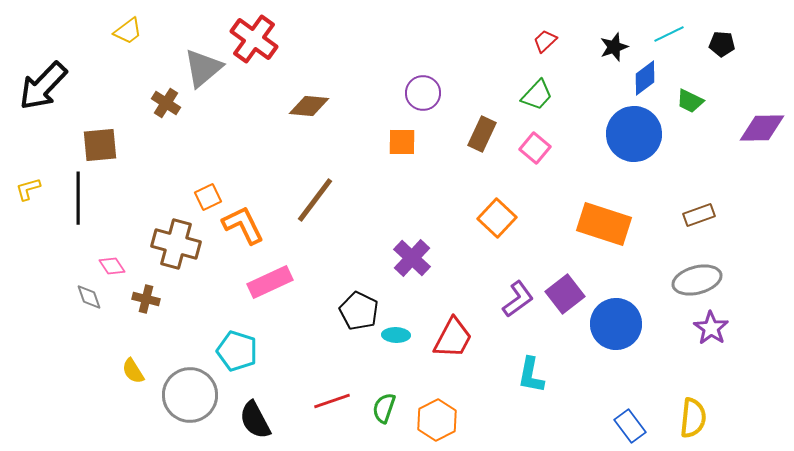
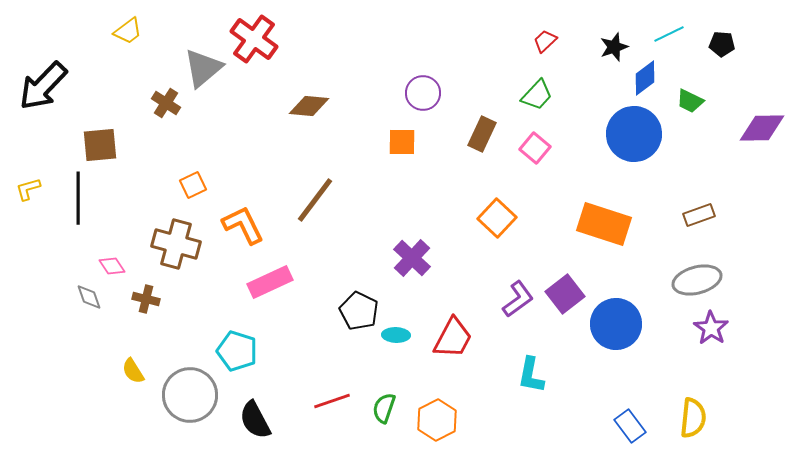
orange square at (208, 197): moved 15 px left, 12 px up
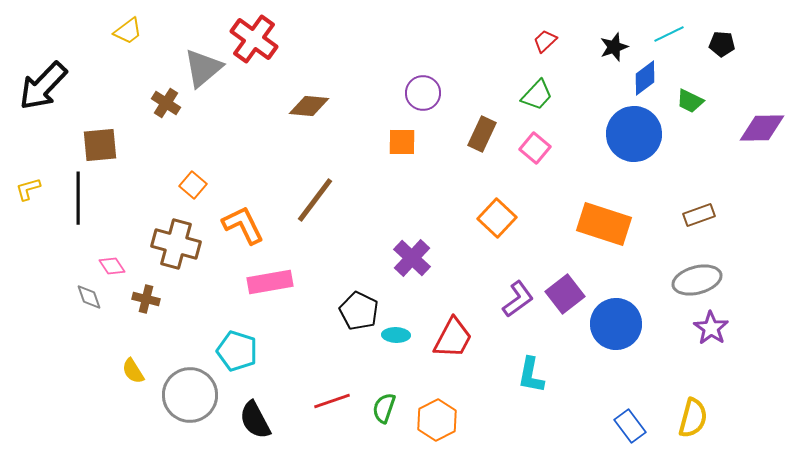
orange square at (193, 185): rotated 24 degrees counterclockwise
pink rectangle at (270, 282): rotated 15 degrees clockwise
yellow semicircle at (693, 418): rotated 9 degrees clockwise
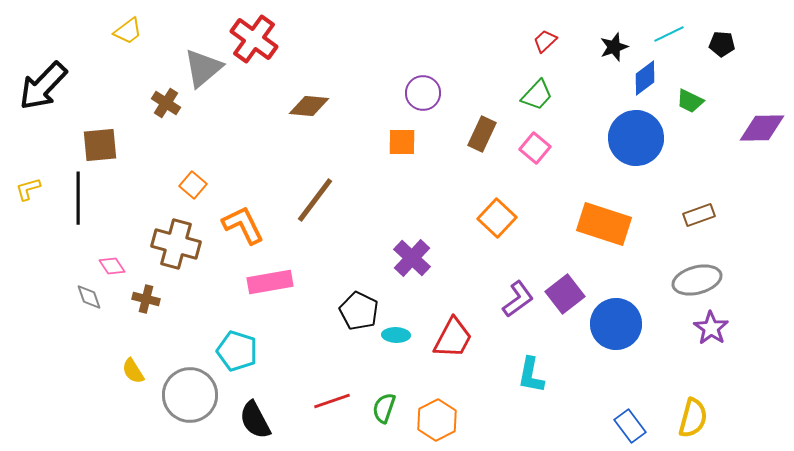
blue circle at (634, 134): moved 2 px right, 4 px down
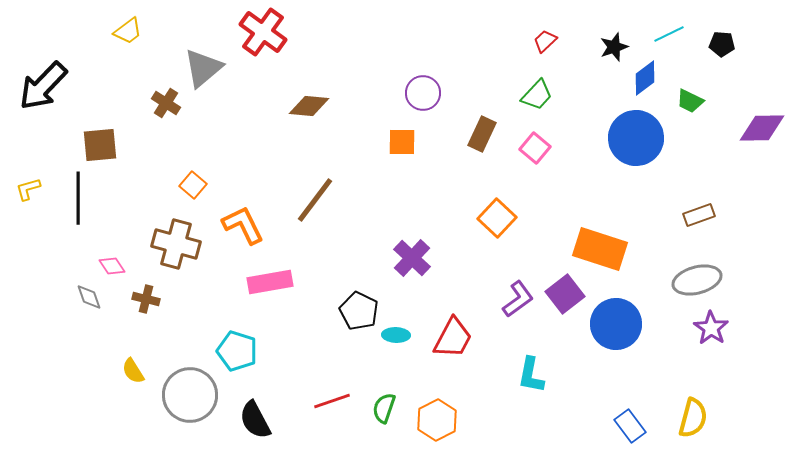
red cross at (254, 39): moved 9 px right, 7 px up
orange rectangle at (604, 224): moved 4 px left, 25 px down
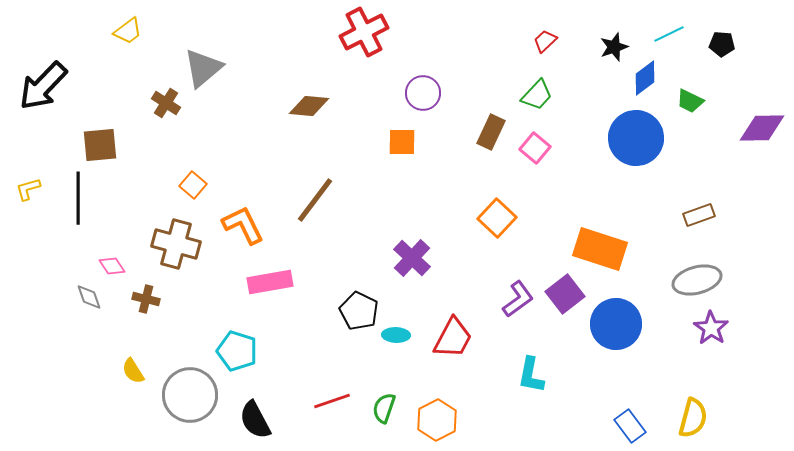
red cross at (263, 32): moved 101 px right; rotated 27 degrees clockwise
brown rectangle at (482, 134): moved 9 px right, 2 px up
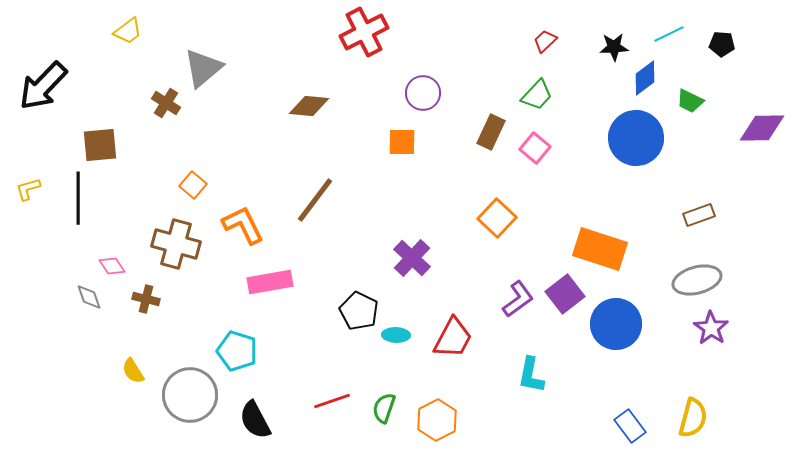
black star at (614, 47): rotated 16 degrees clockwise
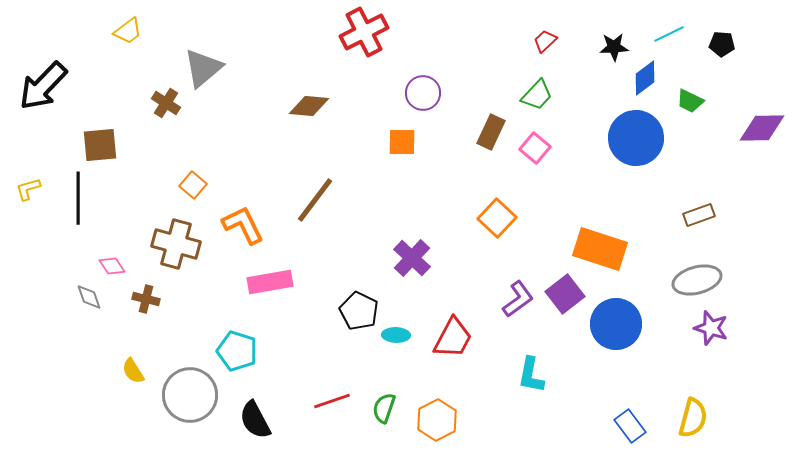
purple star at (711, 328): rotated 16 degrees counterclockwise
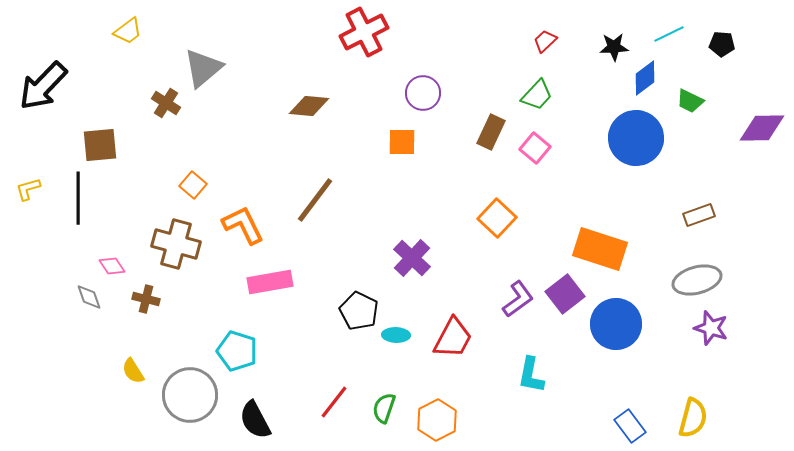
red line at (332, 401): moved 2 px right, 1 px down; rotated 33 degrees counterclockwise
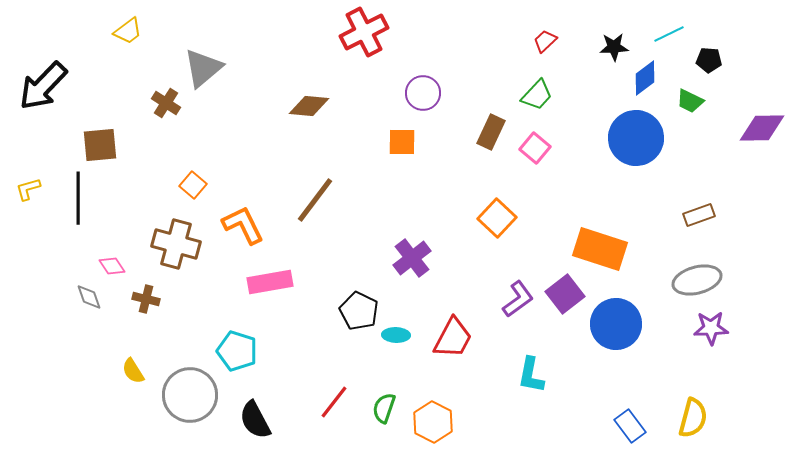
black pentagon at (722, 44): moved 13 px left, 16 px down
purple cross at (412, 258): rotated 9 degrees clockwise
purple star at (711, 328): rotated 20 degrees counterclockwise
orange hexagon at (437, 420): moved 4 px left, 2 px down; rotated 6 degrees counterclockwise
